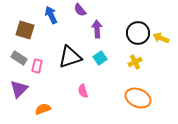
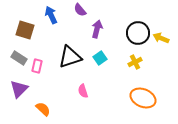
purple arrow: rotated 18 degrees clockwise
orange ellipse: moved 5 px right
orange semicircle: rotated 63 degrees clockwise
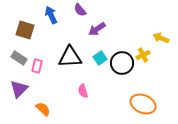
purple arrow: rotated 138 degrees counterclockwise
black circle: moved 16 px left, 30 px down
black triangle: rotated 15 degrees clockwise
yellow cross: moved 8 px right, 7 px up
orange ellipse: moved 6 px down
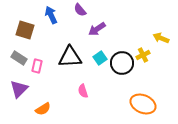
orange semicircle: rotated 105 degrees clockwise
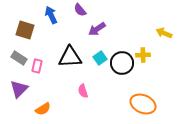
yellow arrow: moved 3 px right, 5 px up
yellow cross: rotated 24 degrees clockwise
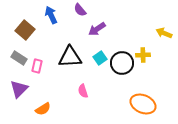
brown square: rotated 24 degrees clockwise
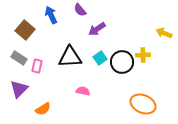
black circle: moved 1 px up
pink semicircle: rotated 120 degrees clockwise
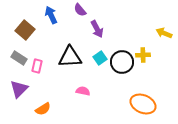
purple arrow: rotated 84 degrees counterclockwise
